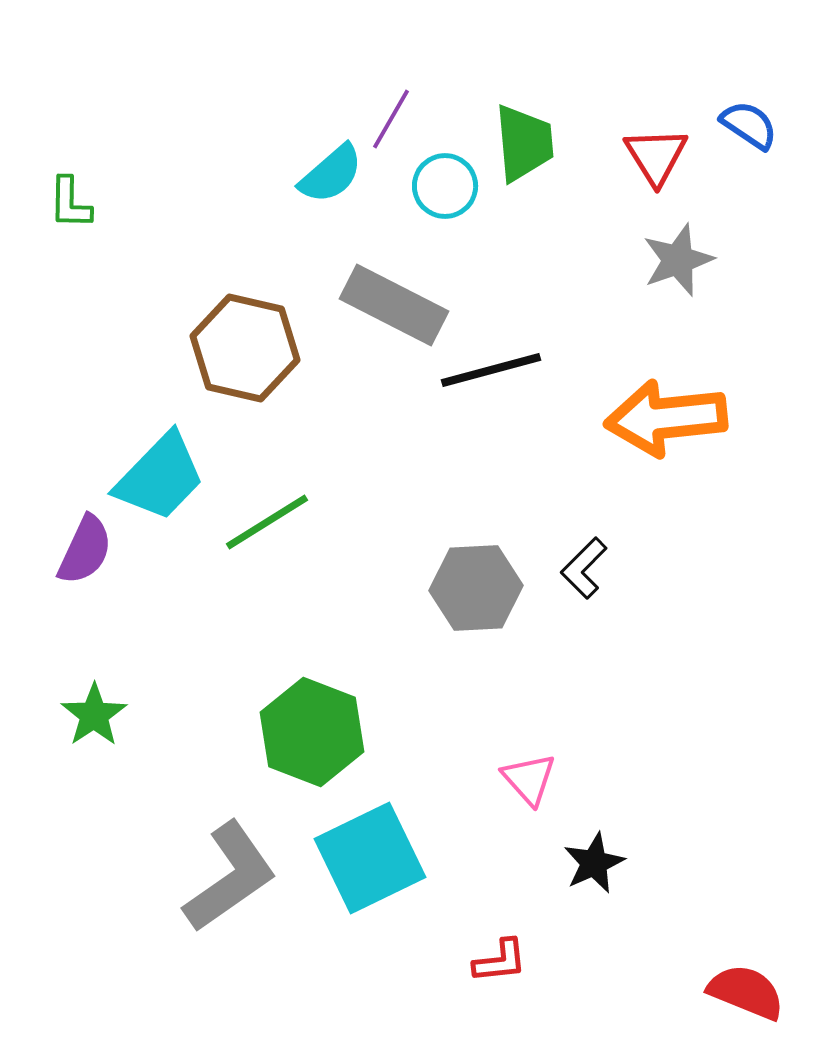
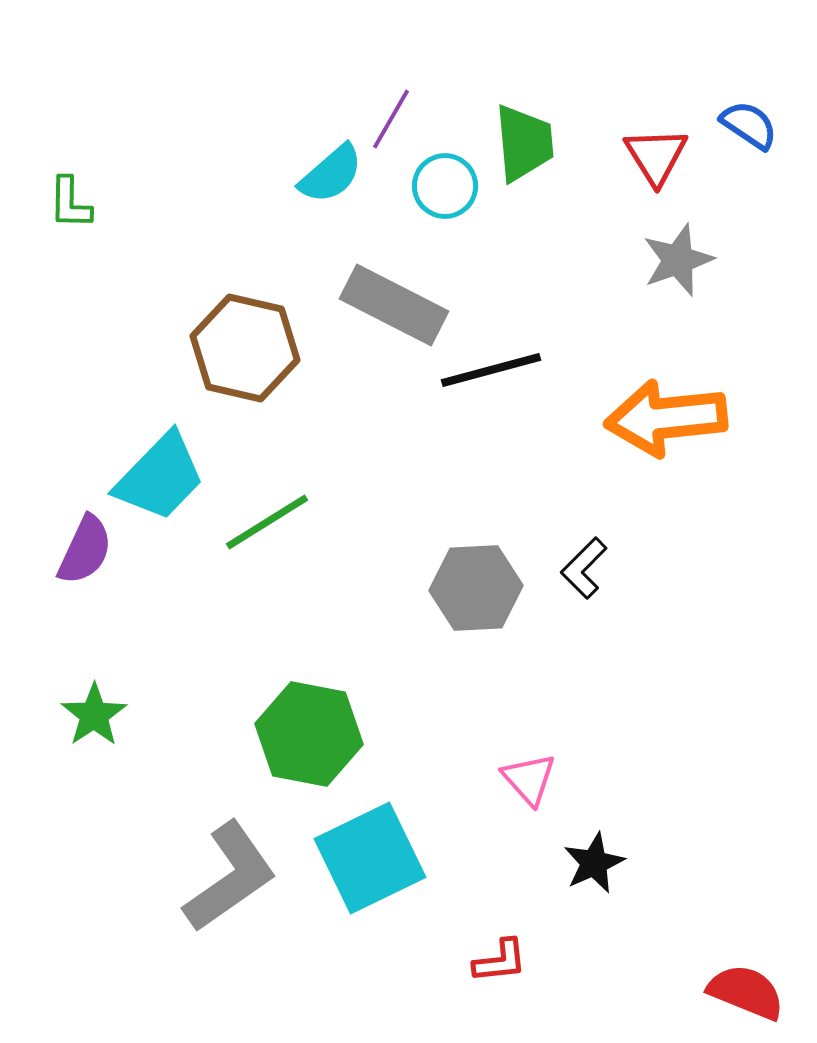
green hexagon: moved 3 px left, 2 px down; rotated 10 degrees counterclockwise
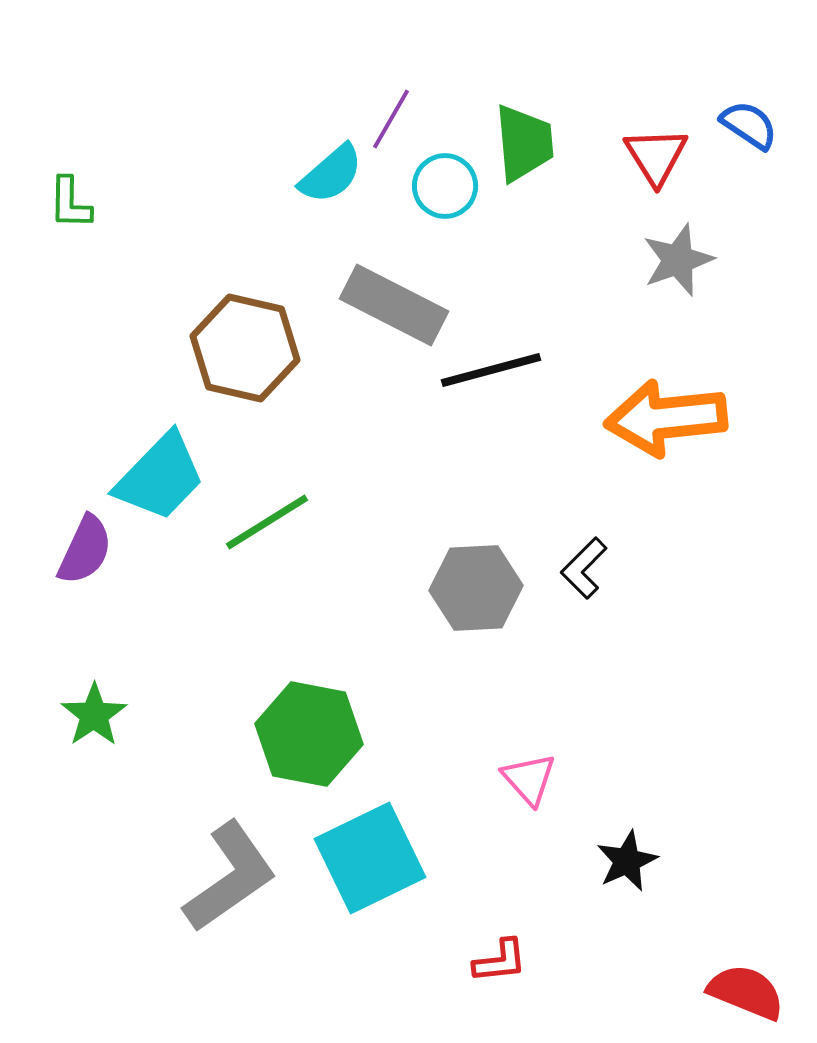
black star: moved 33 px right, 2 px up
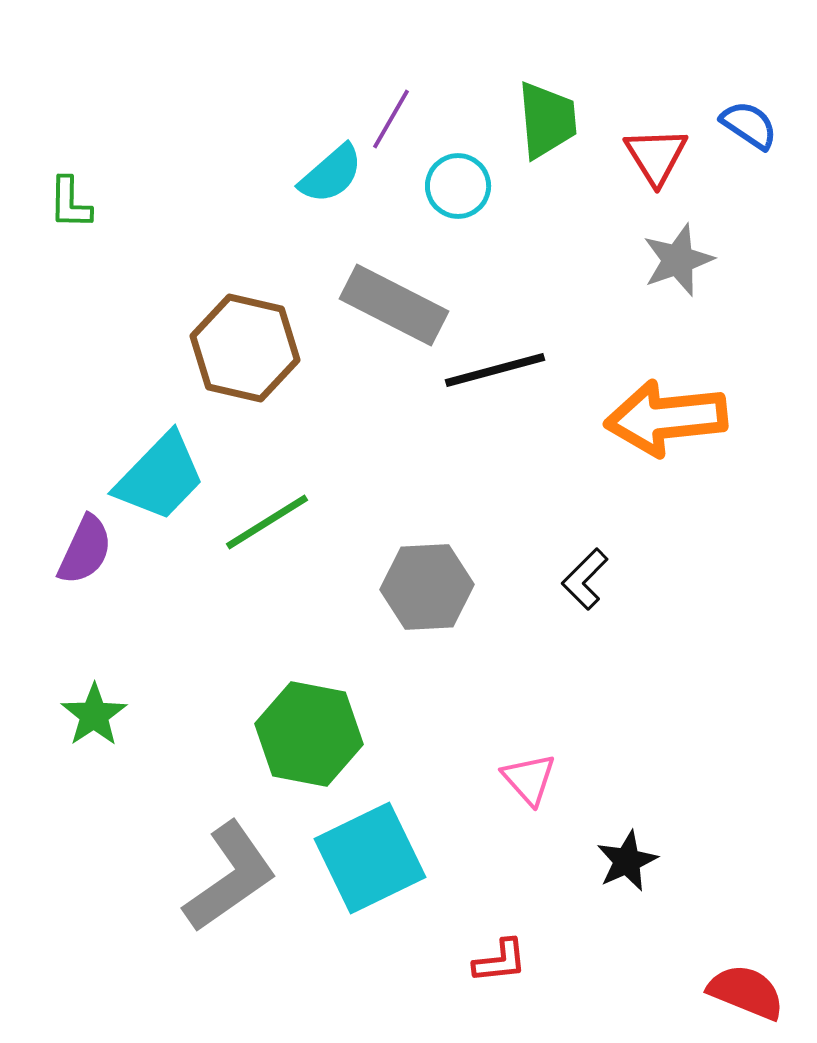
green trapezoid: moved 23 px right, 23 px up
cyan circle: moved 13 px right
black line: moved 4 px right
black L-shape: moved 1 px right, 11 px down
gray hexagon: moved 49 px left, 1 px up
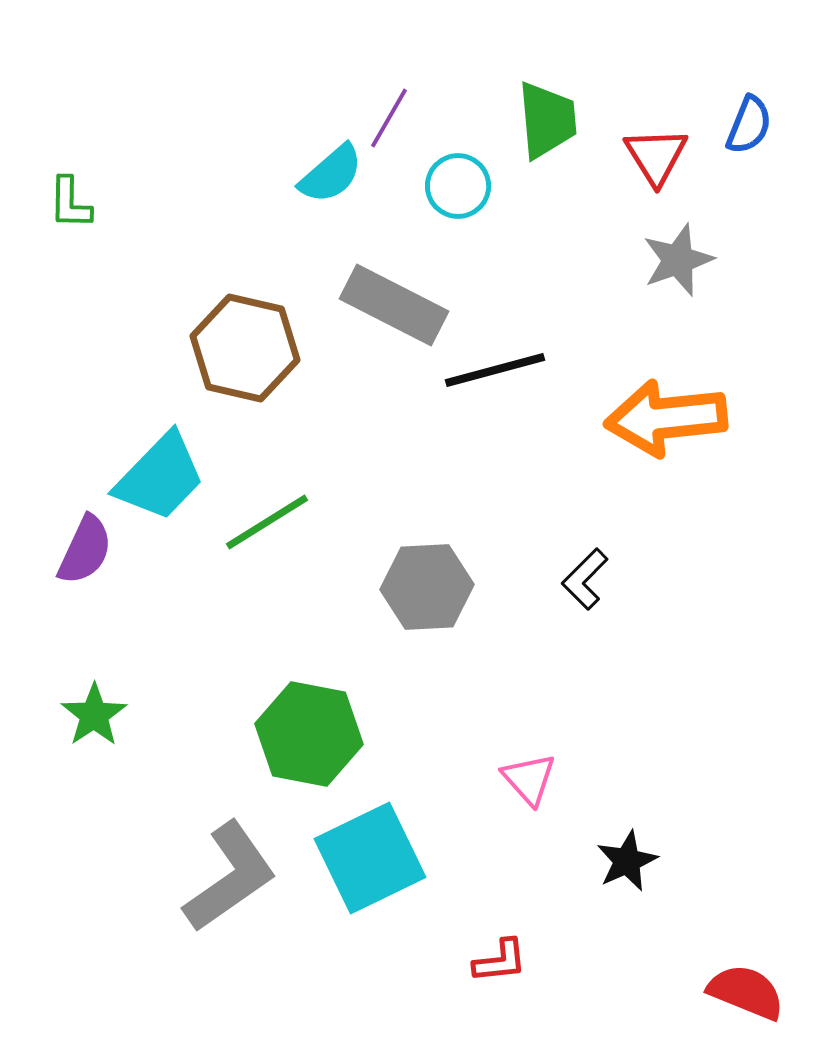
purple line: moved 2 px left, 1 px up
blue semicircle: rotated 78 degrees clockwise
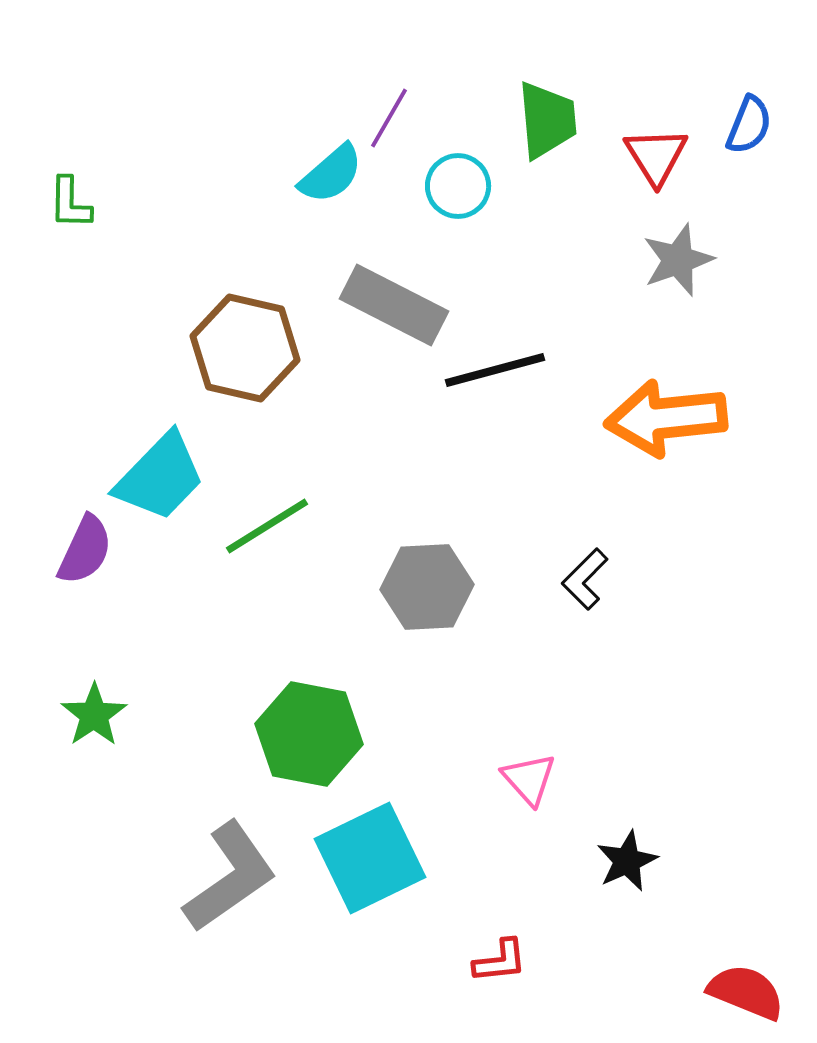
green line: moved 4 px down
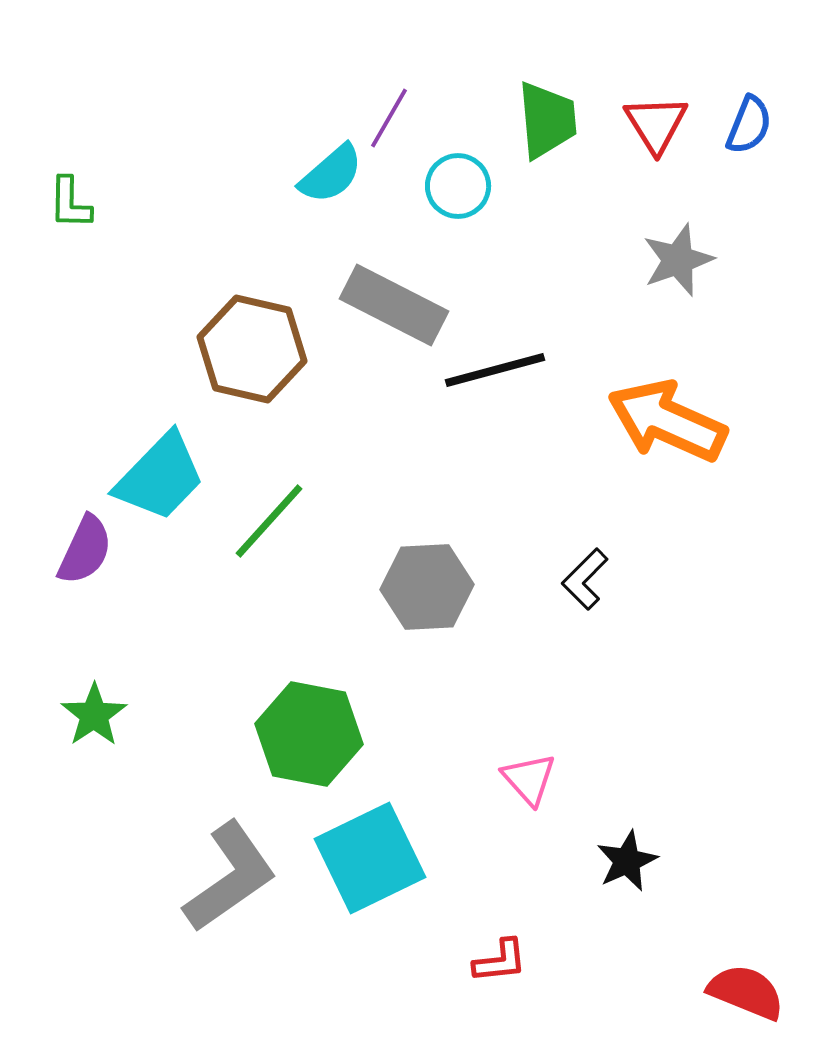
red triangle: moved 32 px up
brown hexagon: moved 7 px right, 1 px down
orange arrow: moved 1 px right, 3 px down; rotated 30 degrees clockwise
green line: moved 2 px right, 5 px up; rotated 16 degrees counterclockwise
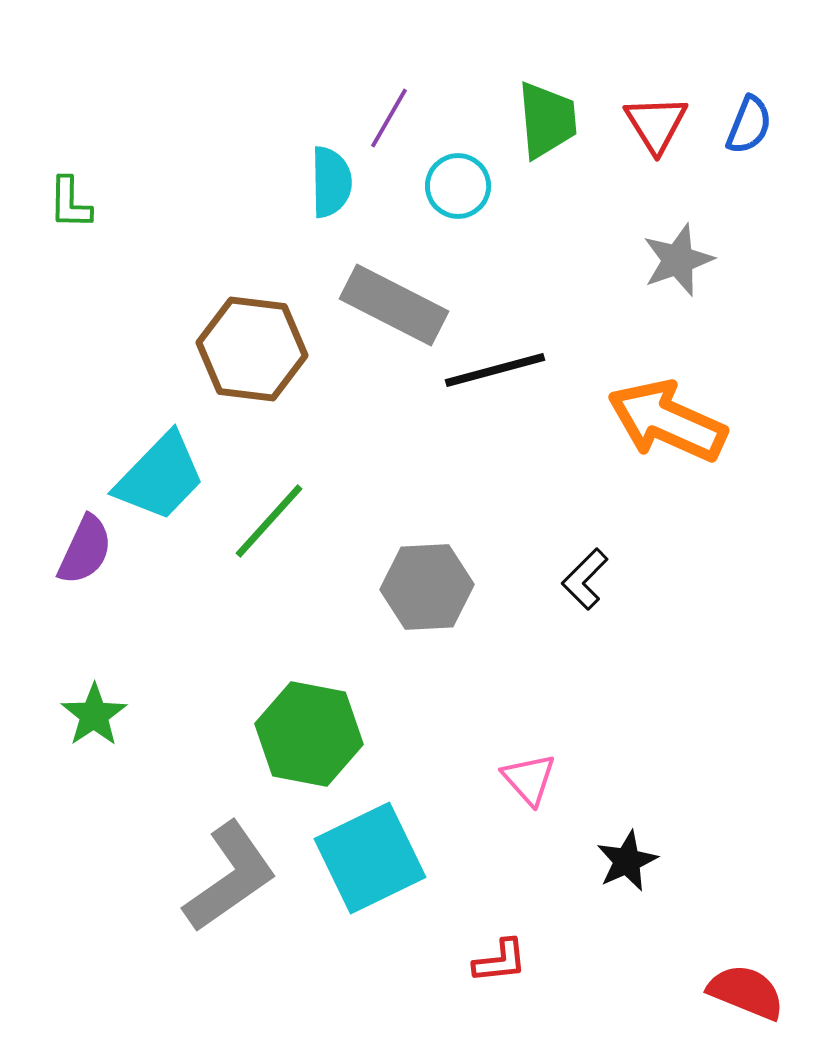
cyan semicircle: moved 8 px down; rotated 50 degrees counterclockwise
brown hexagon: rotated 6 degrees counterclockwise
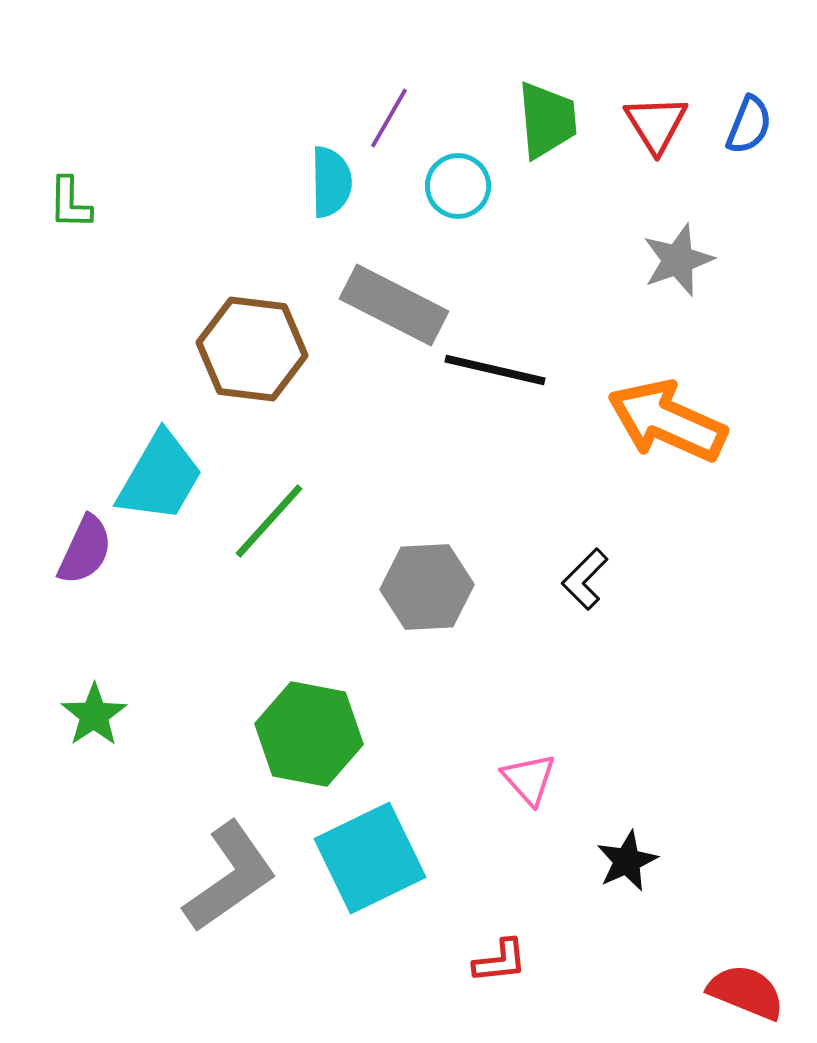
black line: rotated 28 degrees clockwise
cyan trapezoid: rotated 14 degrees counterclockwise
